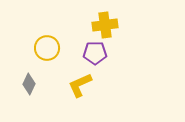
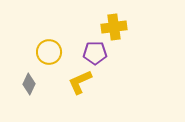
yellow cross: moved 9 px right, 2 px down
yellow circle: moved 2 px right, 4 px down
yellow L-shape: moved 3 px up
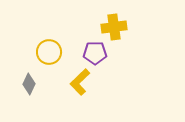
yellow L-shape: rotated 20 degrees counterclockwise
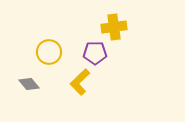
gray diamond: rotated 65 degrees counterclockwise
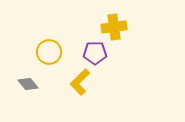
gray diamond: moved 1 px left
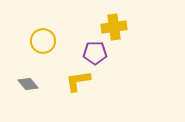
yellow circle: moved 6 px left, 11 px up
yellow L-shape: moved 2 px left, 1 px up; rotated 36 degrees clockwise
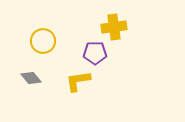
gray diamond: moved 3 px right, 6 px up
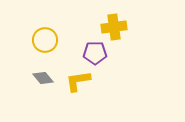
yellow circle: moved 2 px right, 1 px up
gray diamond: moved 12 px right
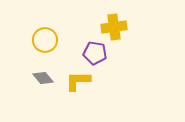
purple pentagon: rotated 10 degrees clockwise
yellow L-shape: rotated 8 degrees clockwise
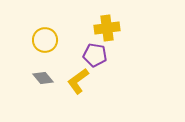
yellow cross: moved 7 px left, 1 px down
purple pentagon: moved 2 px down
yellow L-shape: rotated 36 degrees counterclockwise
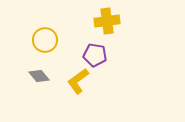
yellow cross: moved 7 px up
gray diamond: moved 4 px left, 2 px up
